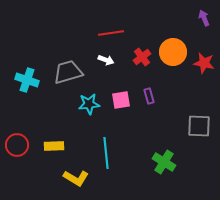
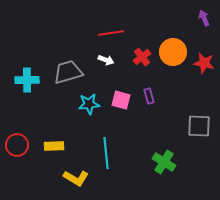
cyan cross: rotated 20 degrees counterclockwise
pink square: rotated 24 degrees clockwise
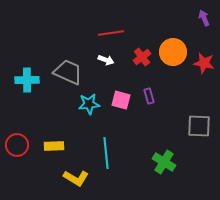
gray trapezoid: rotated 40 degrees clockwise
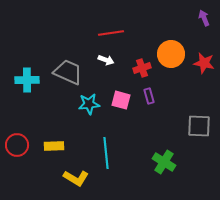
orange circle: moved 2 px left, 2 px down
red cross: moved 11 px down; rotated 18 degrees clockwise
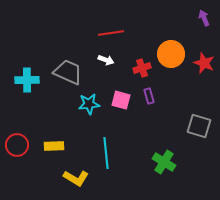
red star: rotated 10 degrees clockwise
gray square: rotated 15 degrees clockwise
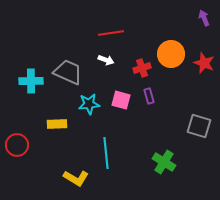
cyan cross: moved 4 px right, 1 px down
yellow rectangle: moved 3 px right, 22 px up
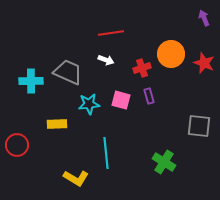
gray square: rotated 10 degrees counterclockwise
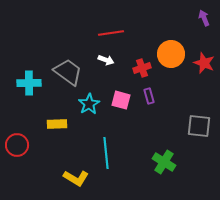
gray trapezoid: rotated 12 degrees clockwise
cyan cross: moved 2 px left, 2 px down
cyan star: rotated 25 degrees counterclockwise
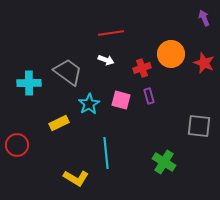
yellow rectangle: moved 2 px right, 1 px up; rotated 24 degrees counterclockwise
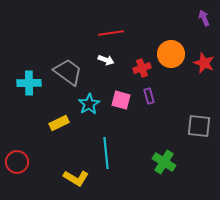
red circle: moved 17 px down
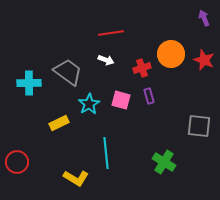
red star: moved 3 px up
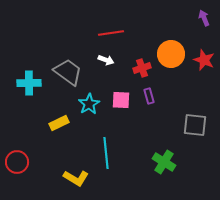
pink square: rotated 12 degrees counterclockwise
gray square: moved 4 px left, 1 px up
